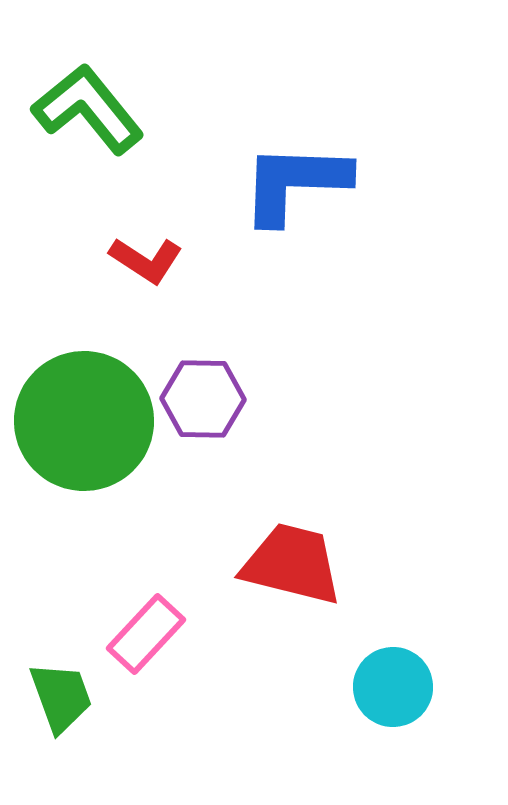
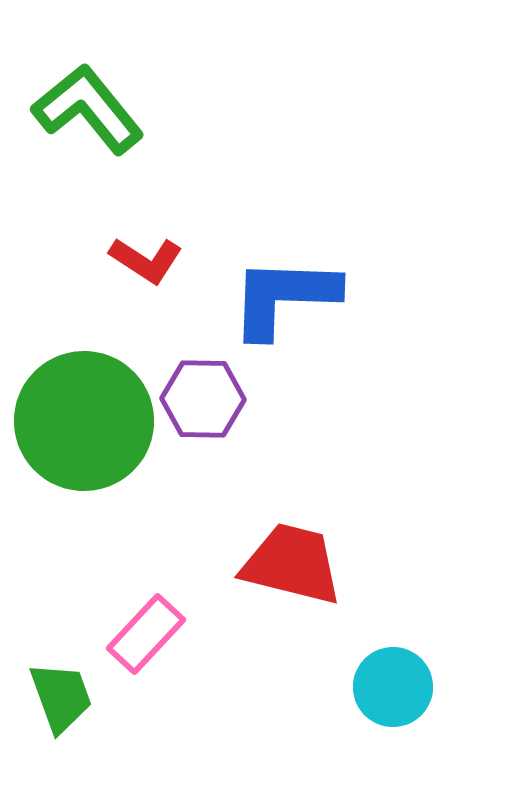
blue L-shape: moved 11 px left, 114 px down
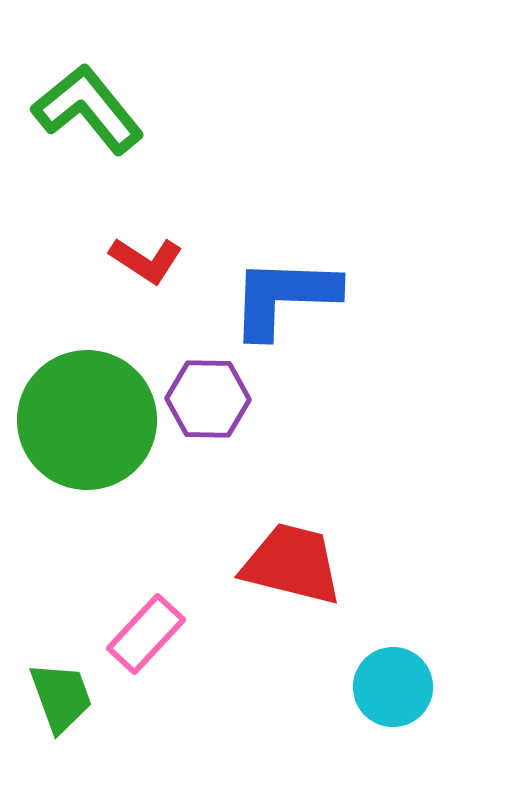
purple hexagon: moved 5 px right
green circle: moved 3 px right, 1 px up
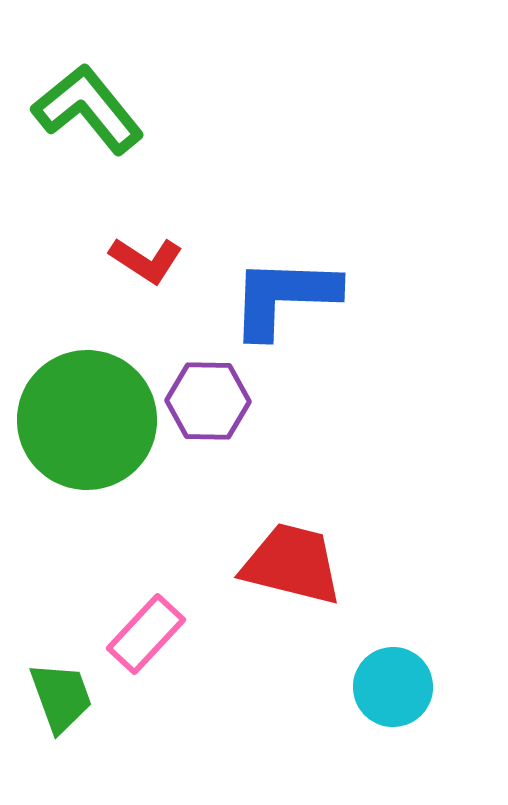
purple hexagon: moved 2 px down
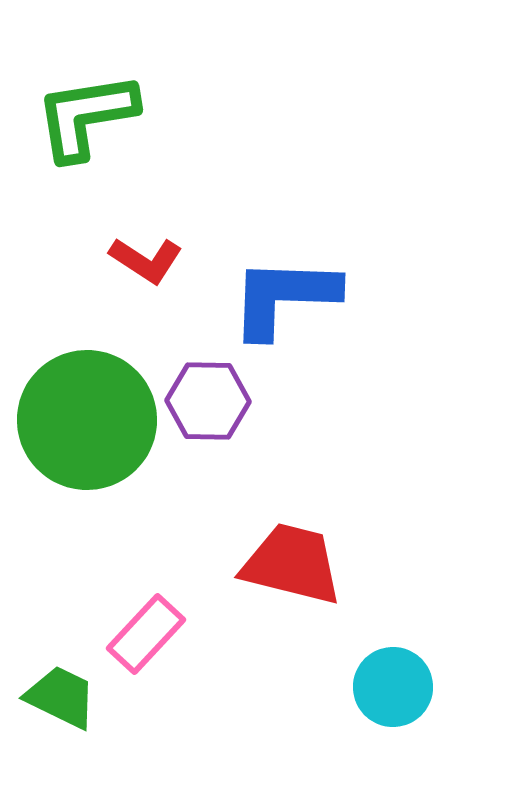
green L-shape: moved 2 px left, 7 px down; rotated 60 degrees counterclockwise
green trapezoid: rotated 44 degrees counterclockwise
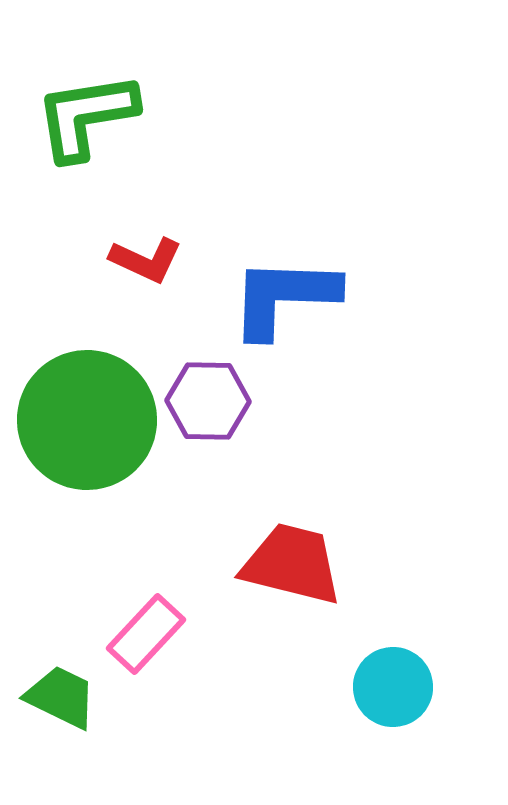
red L-shape: rotated 8 degrees counterclockwise
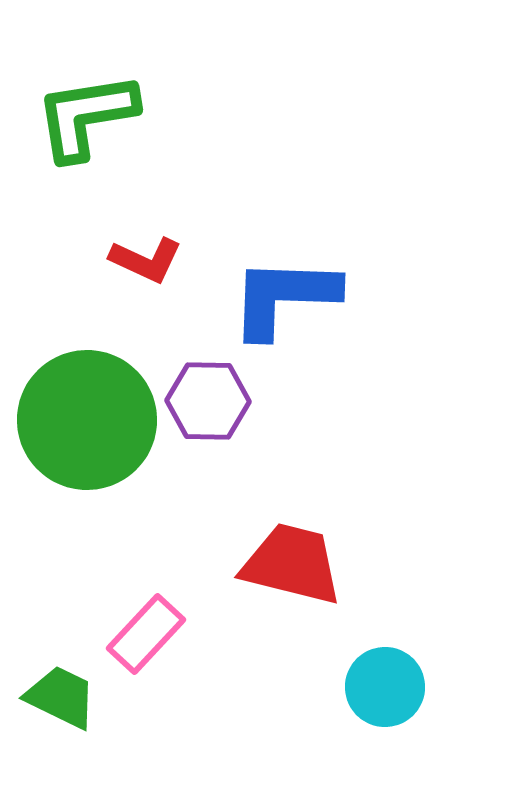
cyan circle: moved 8 px left
